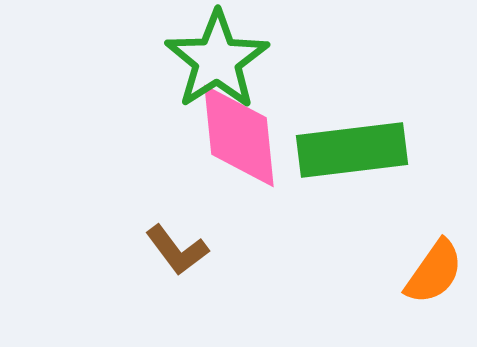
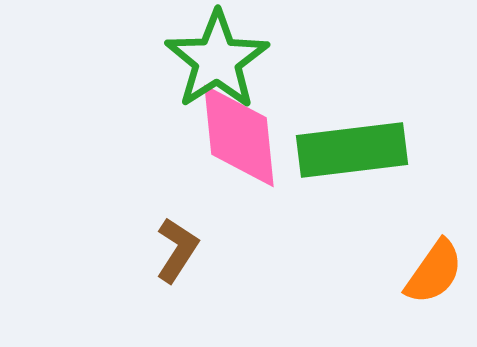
brown L-shape: rotated 110 degrees counterclockwise
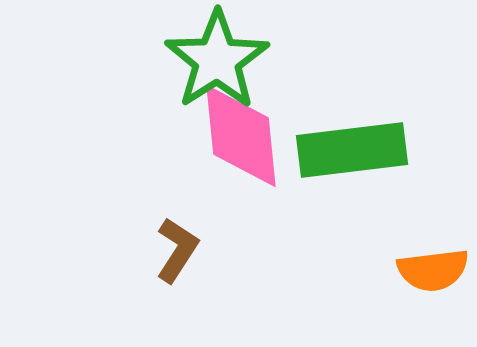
pink diamond: moved 2 px right
orange semicircle: moved 1 px left, 2 px up; rotated 48 degrees clockwise
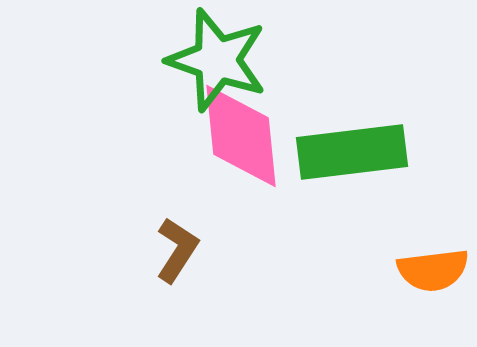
green star: rotated 20 degrees counterclockwise
green rectangle: moved 2 px down
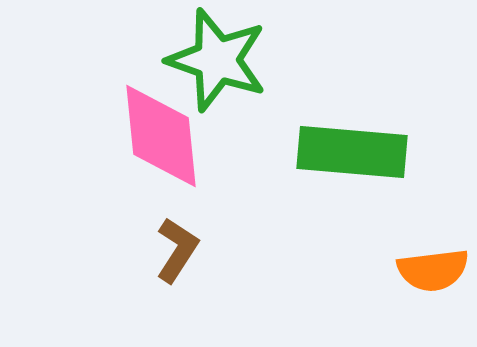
pink diamond: moved 80 px left
green rectangle: rotated 12 degrees clockwise
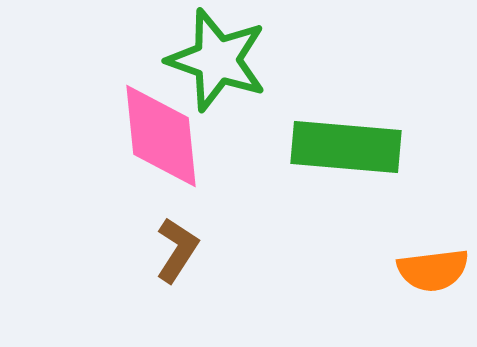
green rectangle: moved 6 px left, 5 px up
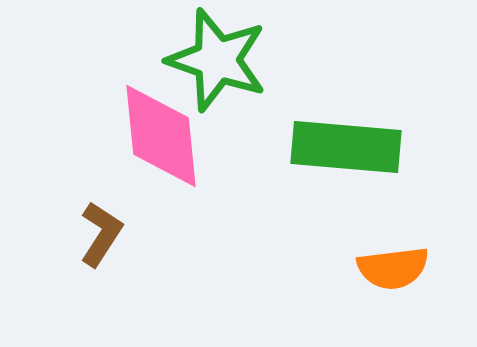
brown L-shape: moved 76 px left, 16 px up
orange semicircle: moved 40 px left, 2 px up
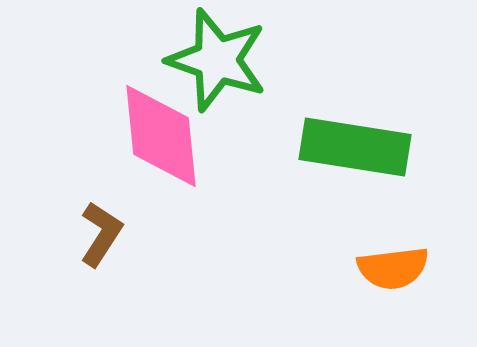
green rectangle: moved 9 px right; rotated 4 degrees clockwise
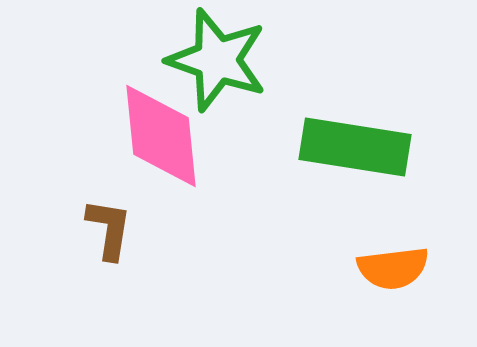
brown L-shape: moved 8 px right, 5 px up; rotated 24 degrees counterclockwise
